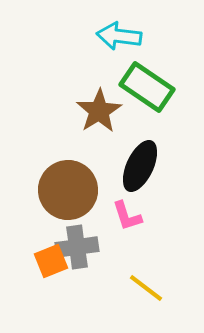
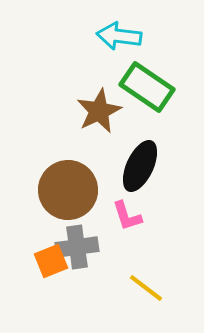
brown star: rotated 6 degrees clockwise
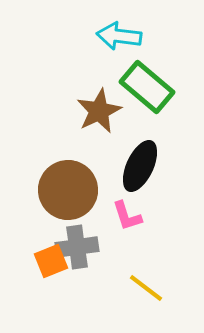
green rectangle: rotated 6 degrees clockwise
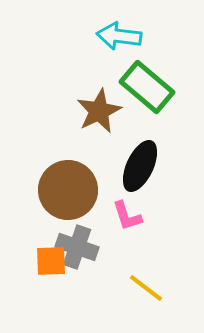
gray cross: rotated 27 degrees clockwise
orange square: rotated 20 degrees clockwise
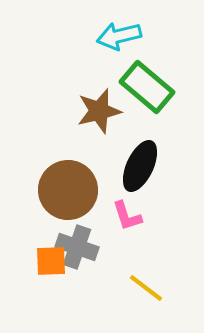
cyan arrow: rotated 21 degrees counterclockwise
brown star: rotated 12 degrees clockwise
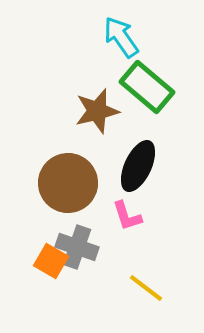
cyan arrow: moved 2 px right, 1 px down; rotated 69 degrees clockwise
brown star: moved 2 px left
black ellipse: moved 2 px left
brown circle: moved 7 px up
orange square: rotated 32 degrees clockwise
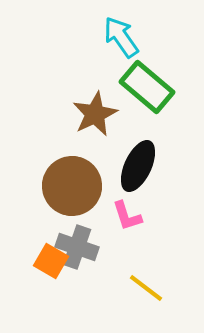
brown star: moved 2 px left, 3 px down; rotated 12 degrees counterclockwise
brown circle: moved 4 px right, 3 px down
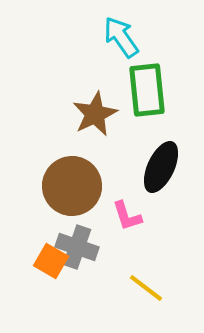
green rectangle: moved 3 px down; rotated 44 degrees clockwise
black ellipse: moved 23 px right, 1 px down
